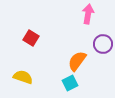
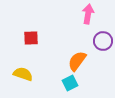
red square: rotated 35 degrees counterclockwise
purple circle: moved 3 px up
yellow semicircle: moved 3 px up
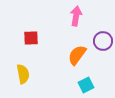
pink arrow: moved 12 px left, 2 px down
orange semicircle: moved 6 px up
yellow semicircle: rotated 60 degrees clockwise
cyan square: moved 16 px right, 2 px down
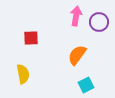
purple circle: moved 4 px left, 19 px up
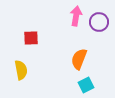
orange semicircle: moved 2 px right, 4 px down; rotated 15 degrees counterclockwise
yellow semicircle: moved 2 px left, 4 px up
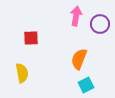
purple circle: moved 1 px right, 2 px down
yellow semicircle: moved 1 px right, 3 px down
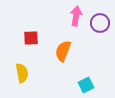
purple circle: moved 1 px up
orange semicircle: moved 16 px left, 8 px up
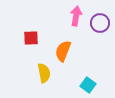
yellow semicircle: moved 22 px right
cyan square: moved 2 px right; rotated 28 degrees counterclockwise
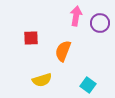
yellow semicircle: moved 2 px left, 7 px down; rotated 84 degrees clockwise
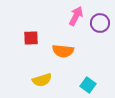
pink arrow: rotated 18 degrees clockwise
orange semicircle: rotated 105 degrees counterclockwise
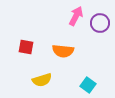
red square: moved 5 px left, 9 px down; rotated 14 degrees clockwise
